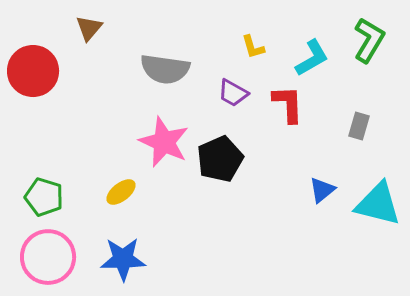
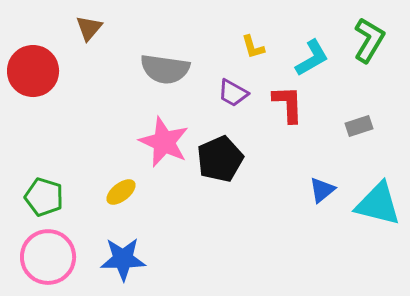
gray rectangle: rotated 56 degrees clockwise
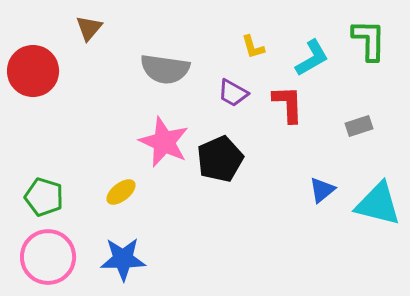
green L-shape: rotated 30 degrees counterclockwise
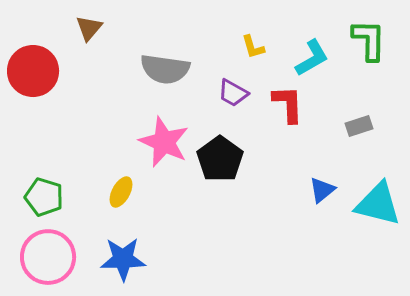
black pentagon: rotated 12 degrees counterclockwise
yellow ellipse: rotated 24 degrees counterclockwise
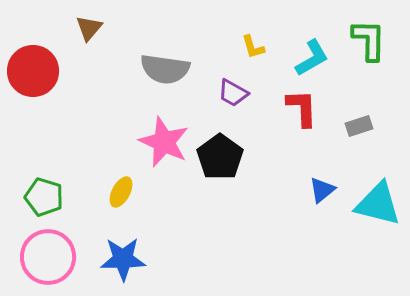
red L-shape: moved 14 px right, 4 px down
black pentagon: moved 2 px up
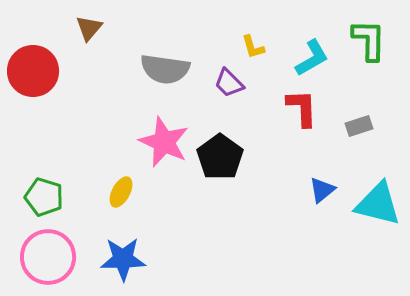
purple trapezoid: moved 4 px left, 10 px up; rotated 16 degrees clockwise
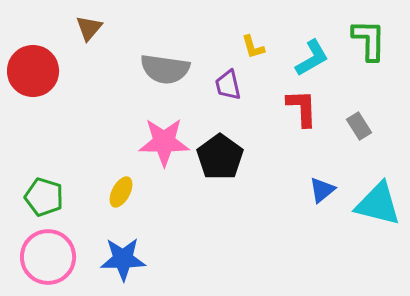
purple trapezoid: moved 1 px left, 2 px down; rotated 32 degrees clockwise
gray rectangle: rotated 76 degrees clockwise
pink star: rotated 24 degrees counterclockwise
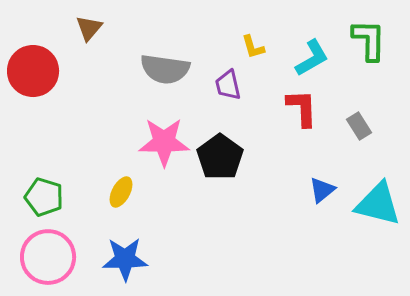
blue star: moved 2 px right
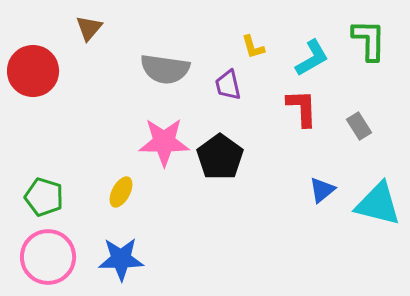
blue star: moved 4 px left
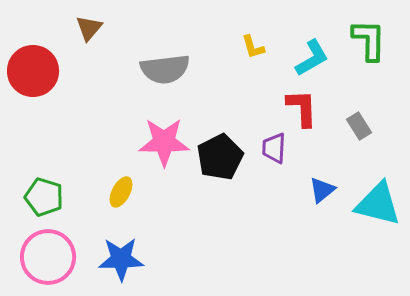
gray semicircle: rotated 15 degrees counterclockwise
purple trapezoid: moved 46 px right, 63 px down; rotated 16 degrees clockwise
black pentagon: rotated 9 degrees clockwise
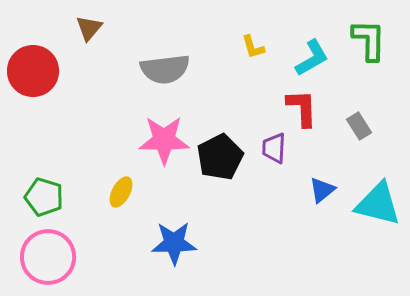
pink star: moved 2 px up
blue star: moved 53 px right, 16 px up
